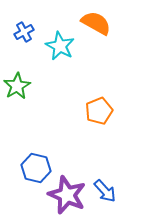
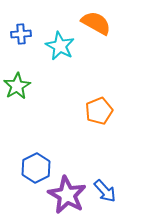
blue cross: moved 3 px left, 2 px down; rotated 24 degrees clockwise
blue hexagon: rotated 20 degrees clockwise
purple star: rotated 6 degrees clockwise
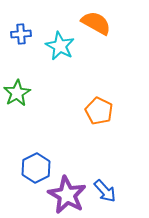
green star: moved 7 px down
orange pentagon: rotated 24 degrees counterclockwise
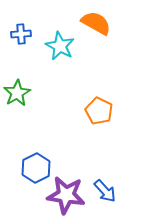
purple star: moved 1 px left; rotated 21 degrees counterclockwise
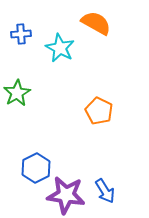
cyan star: moved 2 px down
blue arrow: rotated 10 degrees clockwise
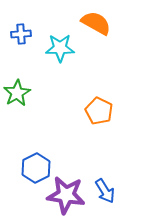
cyan star: rotated 28 degrees counterclockwise
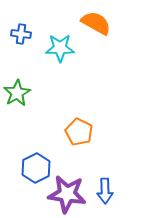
blue cross: rotated 12 degrees clockwise
orange pentagon: moved 20 px left, 21 px down
blue arrow: rotated 30 degrees clockwise
purple star: moved 1 px right, 1 px up
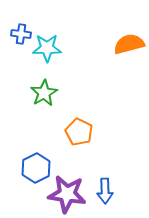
orange semicircle: moved 33 px right, 21 px down; rotated 44 degrees counterclockwise
cyan star: moved 13 px left
green star: moved 27 px right
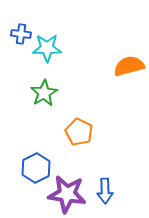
orange semicircle: moved 22 px down
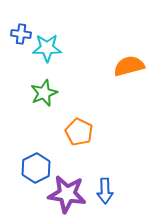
green star: rotated 8 degrees clockwise
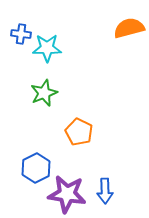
orange semicircle: moved 38 px up
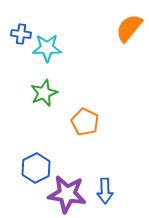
orange semicircle: rotated 36 degrees counterclockwise
orange pentagon: moved 6 px right, 10 px up
